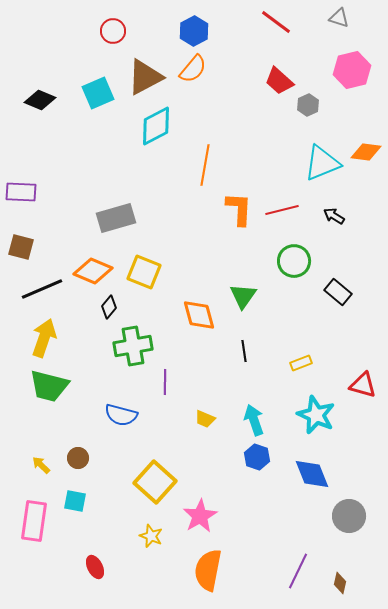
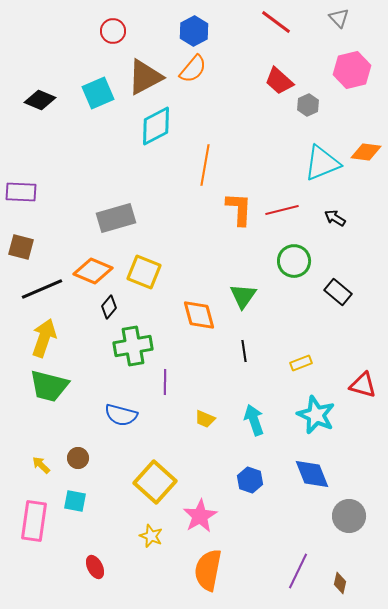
gray triangle at (339, 18): rotated 30 degrees clockwise
black arrow at (334, 216): moved 1 px right, 2 px down
blue hexagon at (257, 457): moved 7 px left, 23 px down
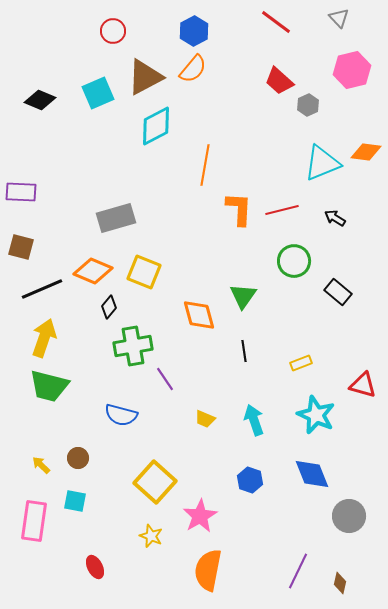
purple line at (165, 382): moved 3 px up; rotated 35 degrees counterclockwise
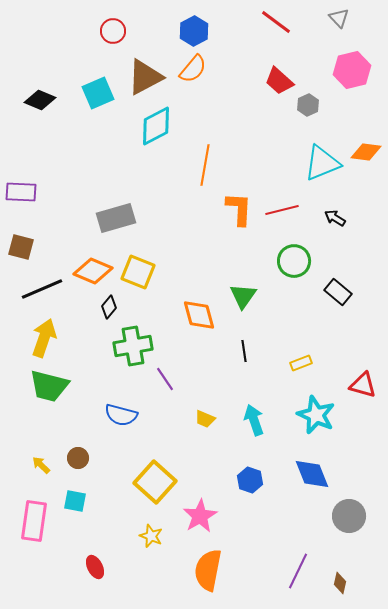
yellow square at (144, 272): moved 6 px left
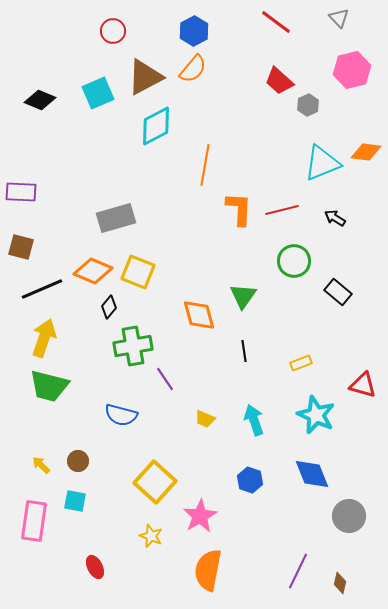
brown circle at (78, 458): moved 3 px down
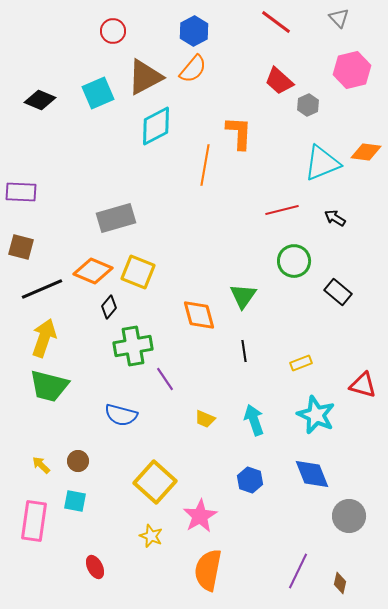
orange L-shape at (239, 209): moved 76 px up
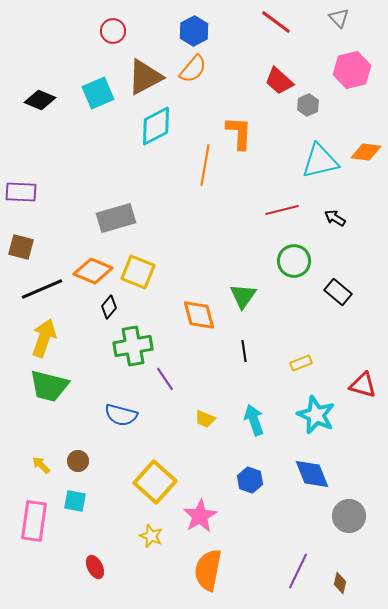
cyan triangle at (322, 163): moved 2 px left, 2 px up; rotated 9 degrees clockwise
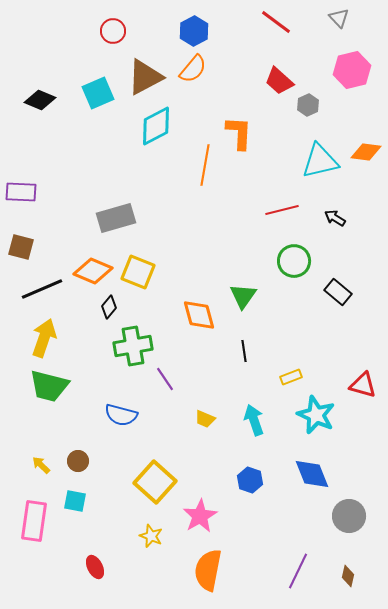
yellow rectangle at (301, 363): moved 10 px left, 14 px down
brown diamond at (340, 583): moved 8 px right, 7 px up
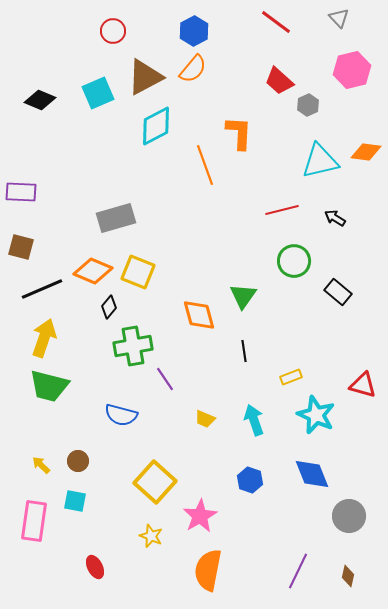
orange line at (205, 165): rotated 30 degrees counterclockwise
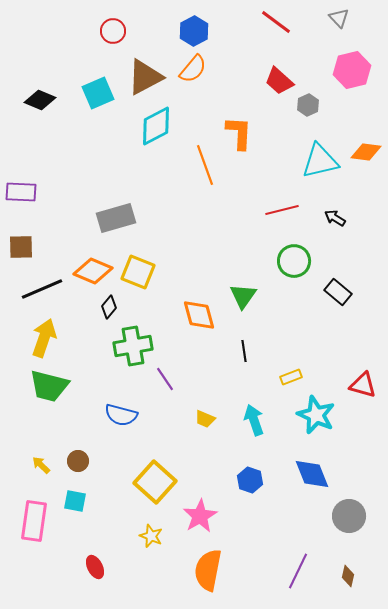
brown square at (21, 247): rotated 16 degrees counterclockwise
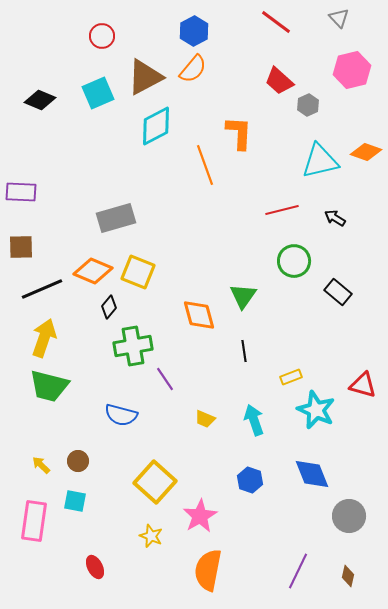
red circle at (113, 31): moved 11 px left, 5 px down
orange diamond at (366, 152): rotated 12 degrees clockwise
cyan star at (316, 415): moved 5 px up
